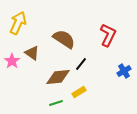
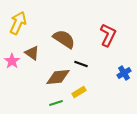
black line: rotated 72 degrees clockwise
blue cross: moved 2 px down
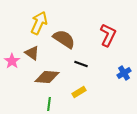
yellow arrow: moved 21 px right
brown diamond: moved 11 px left; rotated 10 degrees clockwise
green line: moved 7 px left, 1 px down; rotated 64 degrees counterclockwise
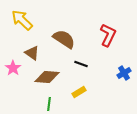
yellow arrow: moved 17 px left, 3 px up; rotated 70 degrees counterclockwise
pink star: moved 1 px right, 7 px down
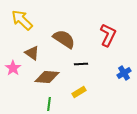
black line: rotated 24 degrees counterclockwise
